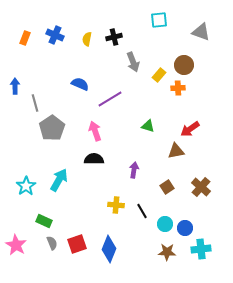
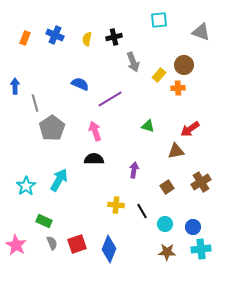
brown cross: moved 5 px up; rotated 18 degrees clockwise
blue circle: moved 8 px right, 1 px up
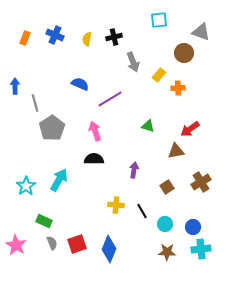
brown circle: moved 12 px up
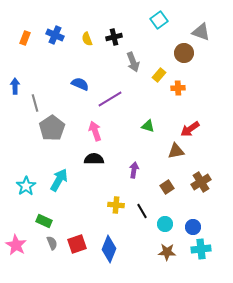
cyan square: rotated 30 degrees counterclockwise
yellow semicircle: rotated 32 degrees counterclockwise
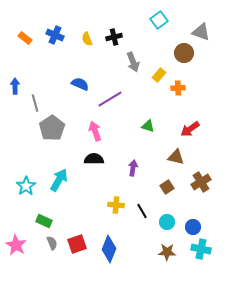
orange rectangle: rotated 72 degrees counterclockwise
brown triangle: moved 6 px down; rotated 24 degrees clockwise
purple arrow: moved 1 px left, 2 px up
cyan circle: moved 2 px right, 2 px up
cyan cross: rotated 18 degrees clockwise
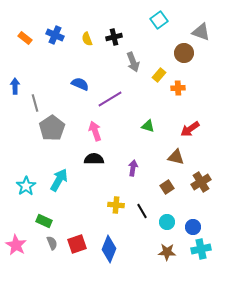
cyan cross: rotated 24 degrees counterclockwise
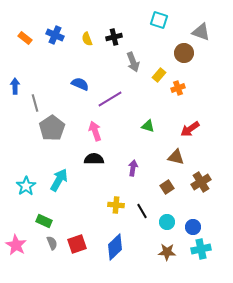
cyan square: rotated 36 degrees counterclockwise
orange cross: rotated 16 degrees counterclockwise
blue diamond: moved 6 px right, 2 px up; rotated 24 degrees clockwise
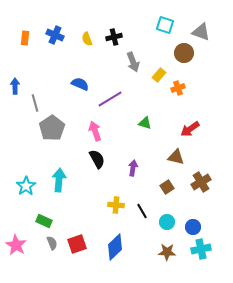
cyan square: moved 6 px right, 5 px down
orange rectangle: rotated 56 degrees clockwise
green triangle: moved 3 px left, 3 px up
black semicircle: moved 3 px right; rotated 60 degrees clockwise
cyan arrow: rotated 25 degrees counterclockwise
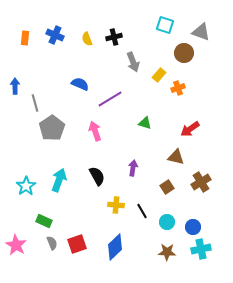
black semicircle: moved 17 px down
cyan arrow: rotated 15 degrees clockwise
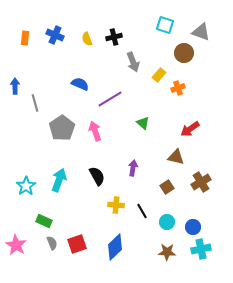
green triangle: moved 2 px left; rotated 24 degrees clockwise
gray pentagon: moved 10 px right
